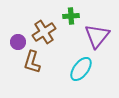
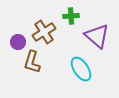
purple triangle: rotated 28 degrees counterclockwise
cyan ellipse: rotated 70 degrees counterclockwise
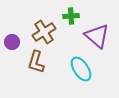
purple circle: moved 6 px left
brown L-shape: moved 4 px right
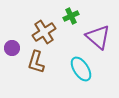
green cross: rotated 21 degrees counterclockwise
purple triangle: moved 1 px right, 1 px down
purple circle: moved 6 px down
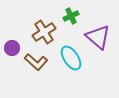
brown L-shape: rotated 65 degrees counterclockwise
cyan ellipse: moved 10 px left, 11 px up
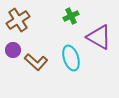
brown cross: moved 26 px left, 12 px up
purple triangle: moved 1 px right; rotated 12 degrees counterclockwise
purple circle: moved 1 px right, 2 px down
cyan ellipse: rotated 15 degrees clockwise
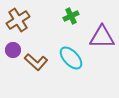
purple triangle: moved 3 px right; rotated 28 degrees counterclockwise
cyan ellipse: rotated 25 degrees counterclockwise
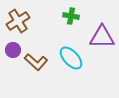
green cross: rotated 35 degrees clockwise
brown cross: moved 1 px down
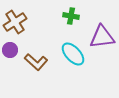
brown cross: moved 3 px left, 1 px down
purple triangle: rotated 8 degrees counterclockwise
purple circle: moved 3 px left
cyan ellipse: moved 2 px right, 4 px up
